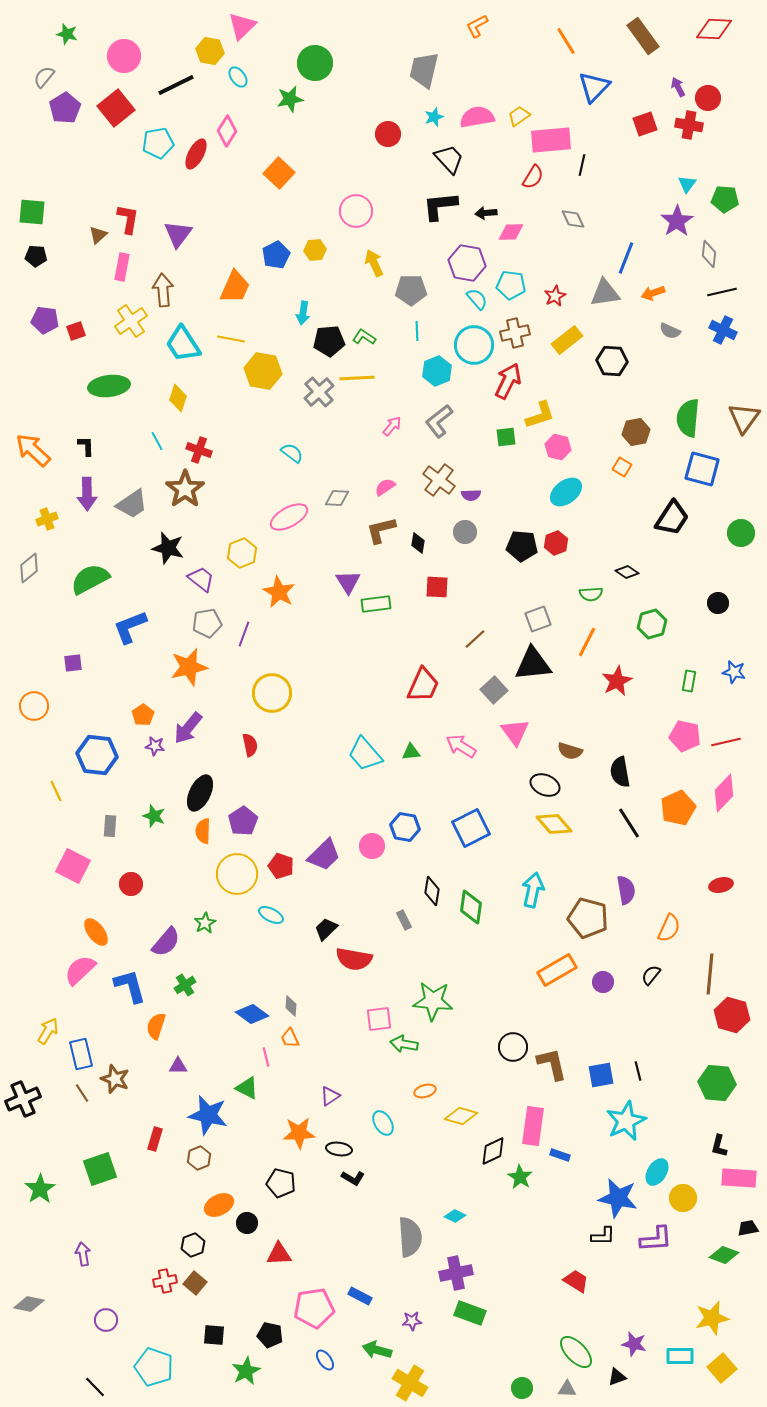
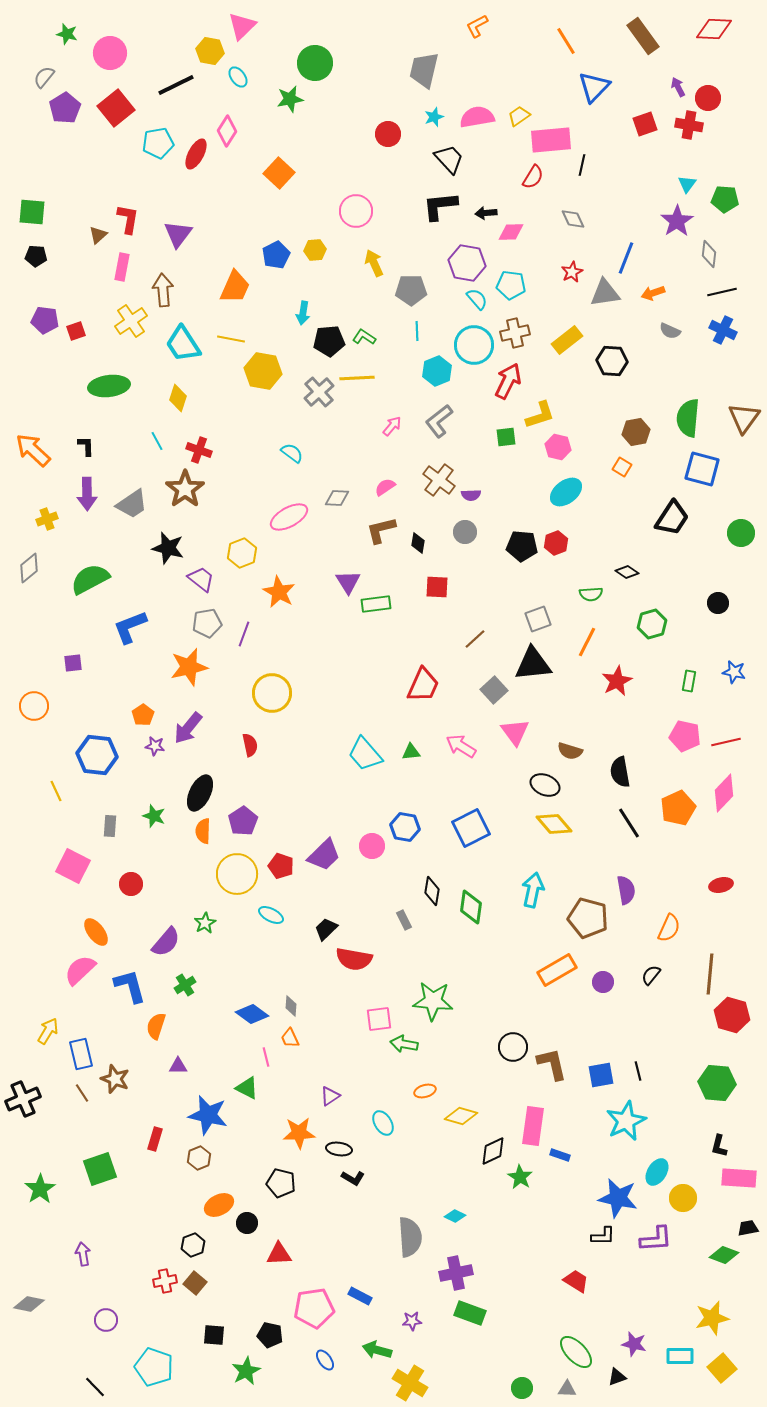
pink circle at (124, 56): moved 14 px left, 3 px up
red star at (555, 296): moved 17 px right, 24 px up
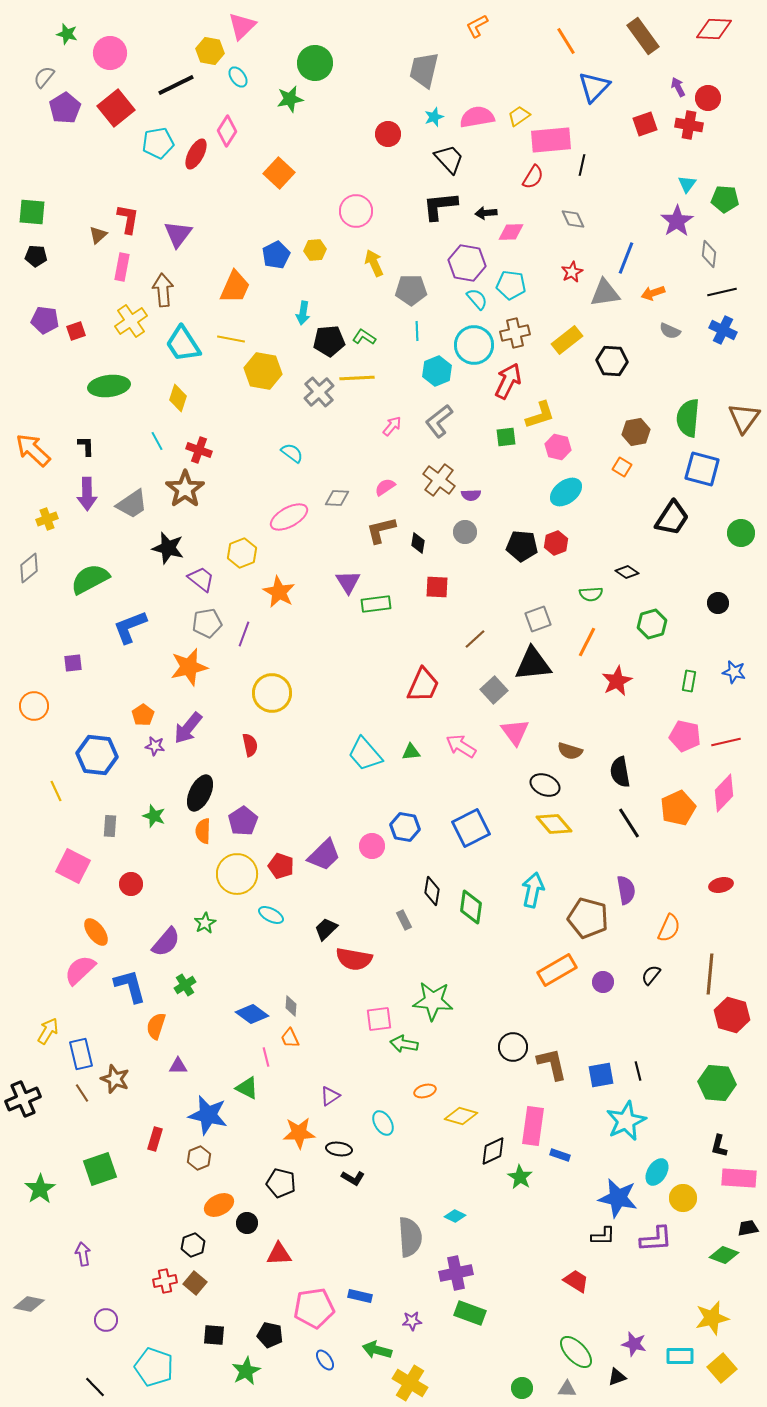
blue rectangle at (360, 1296): rotated 15 degrees counterclockwise
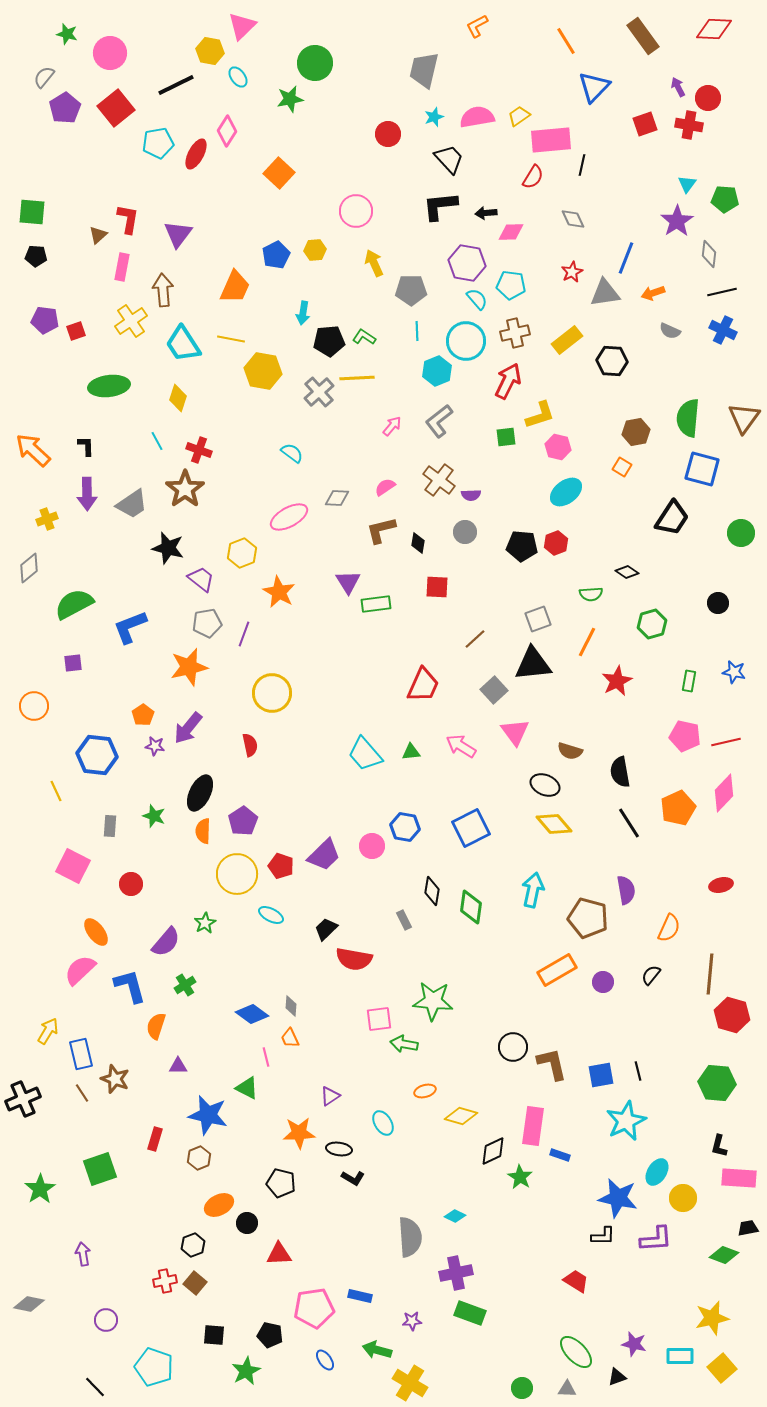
cyan circle at (474, 345): moved 8 px left, 4 px up
green semicircle at (90, 579): moved 16 px left, 25 px down
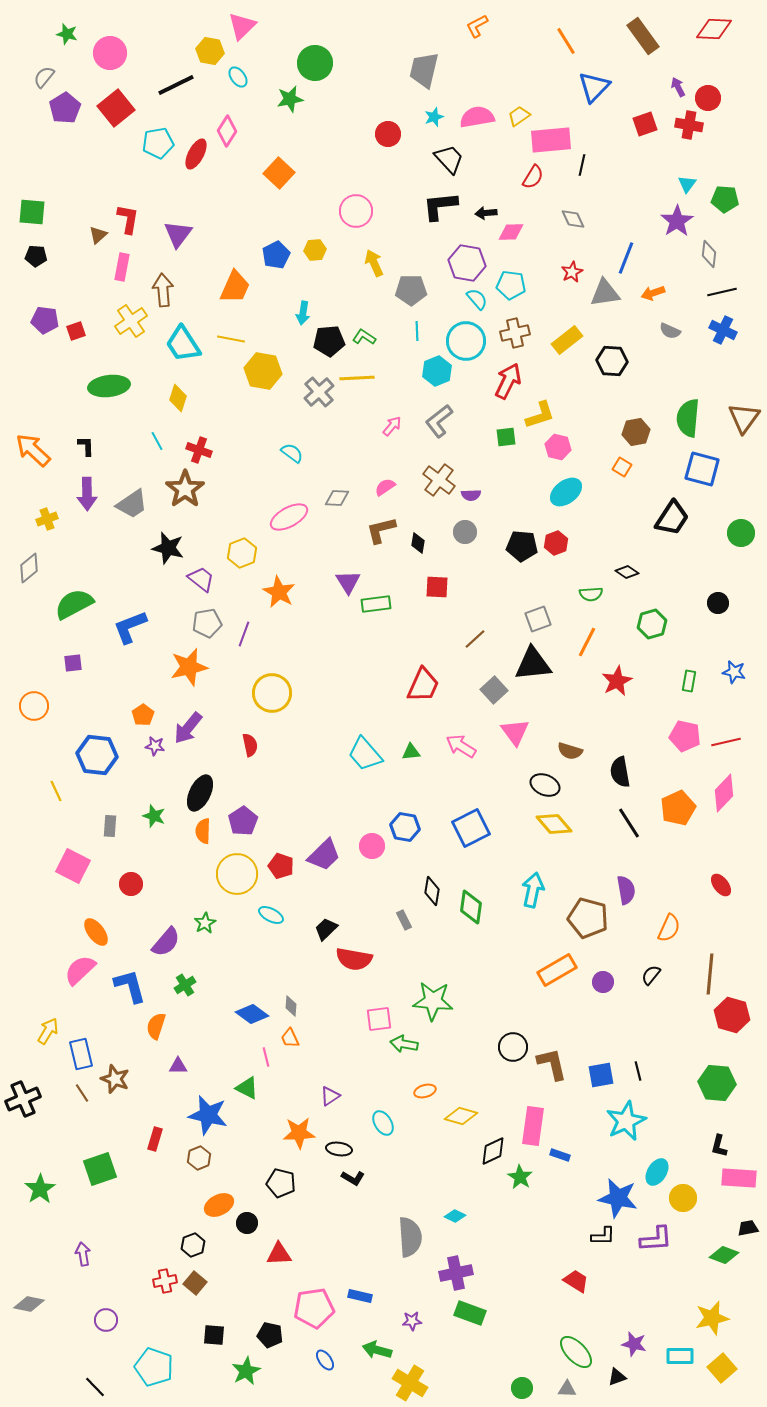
red ellipse at (721, 885): rotated 65 degrees clockwise
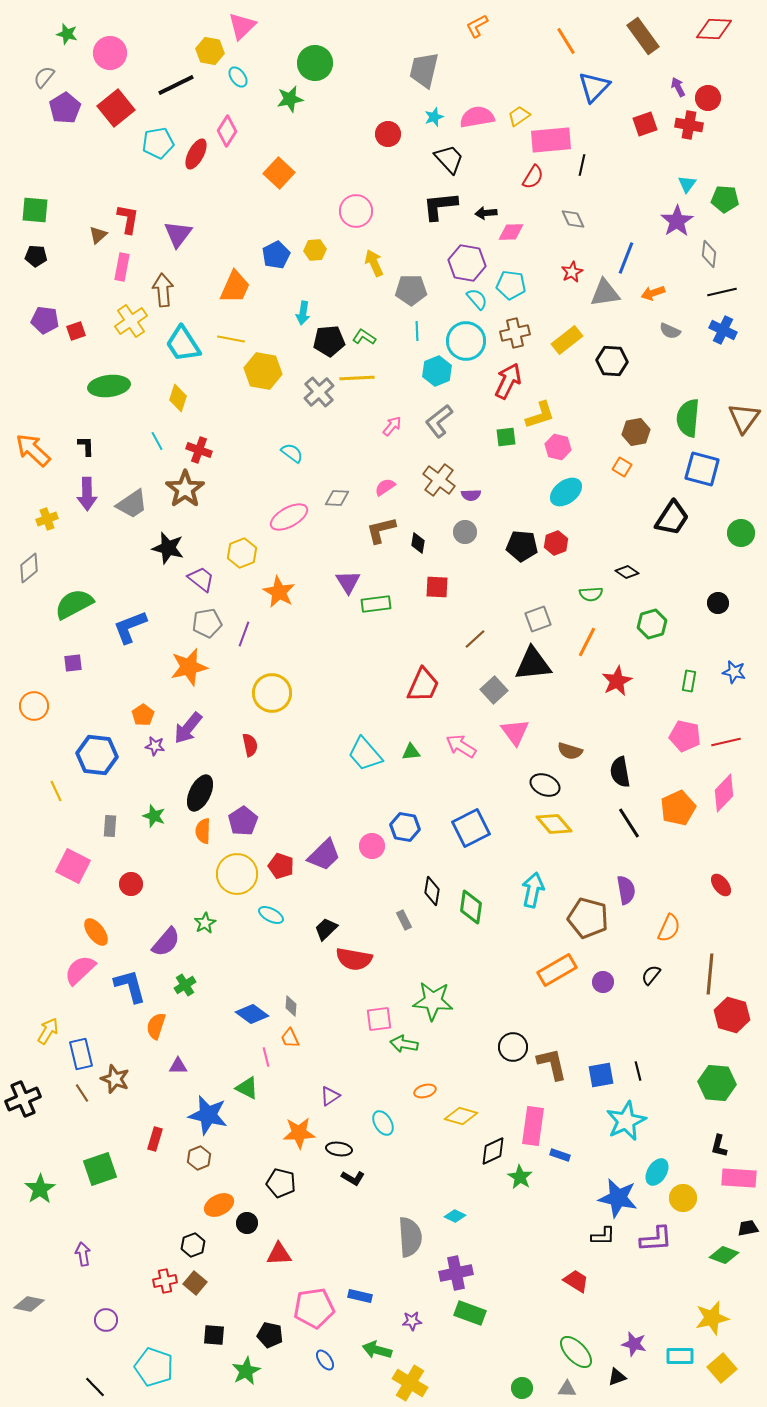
green square at (32, 212): moved 3 px right, 2 px up
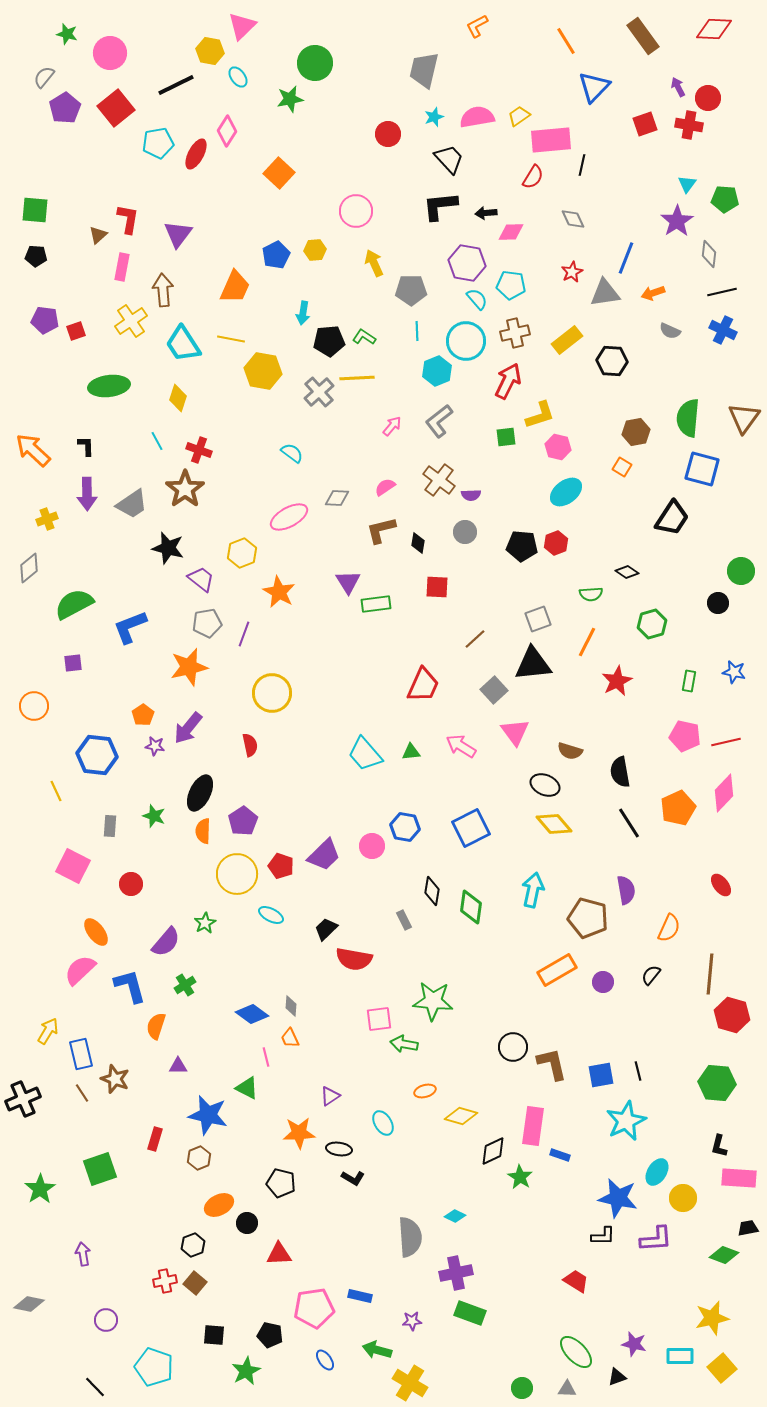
green circle at (741, 533): moved 38 px down
